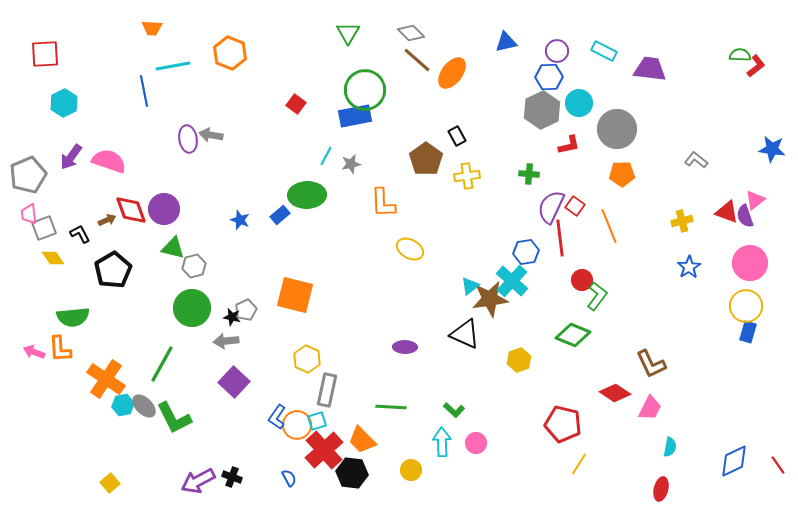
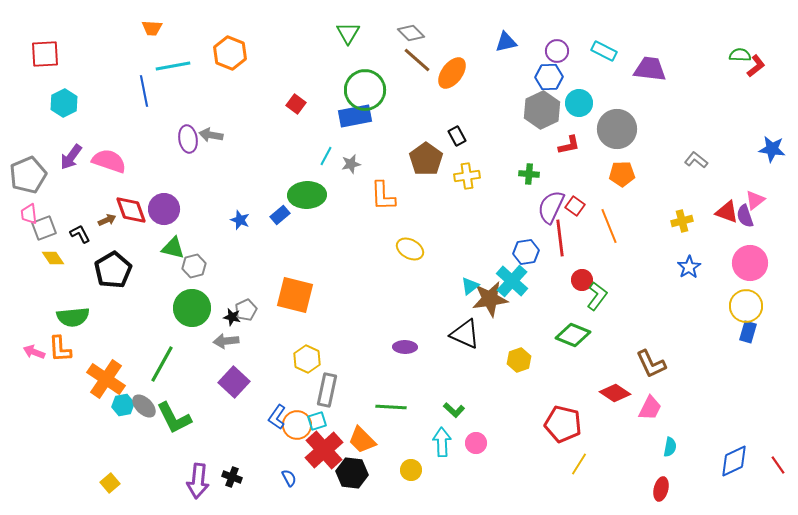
orange L-shape at (383, 203): moved 7 px up
purple arrow at (198, 481): rotated 56 degrees counterclockwise
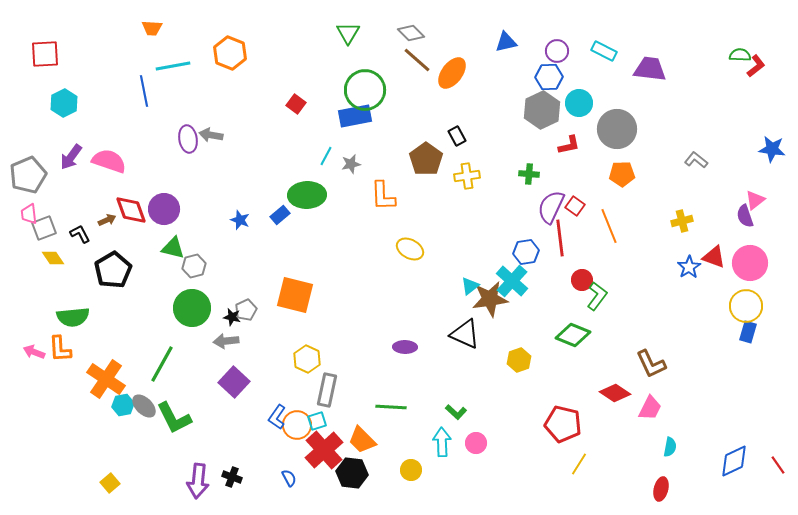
red triangle at (727, 212): moved 13 px left, 45 px down
green L-shape at (454, 410): moved 2 px right, 2 px down
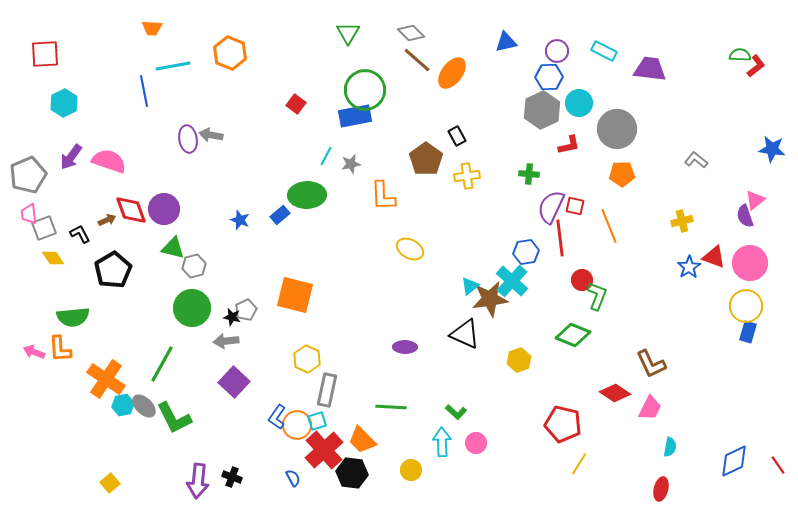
red square at (575, 206): rotated 24 degrees counterclockwise
green L-shape at (597, 296): rotated 16 degrees counterclockwise
blue semicircle at (289, 478): moved 4 px right
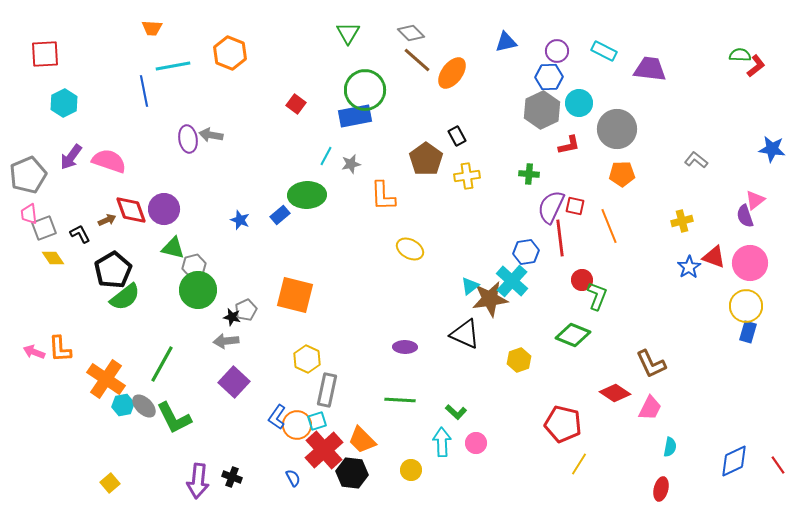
green circle at (192, 308): moved 6 px right, 18 px up
green semicircle at (73, 317): moved 52 px right, 20 px up; rotated 32 degrees counterclockwise
green line at (391, 407): moved 9 px right, 7 px up
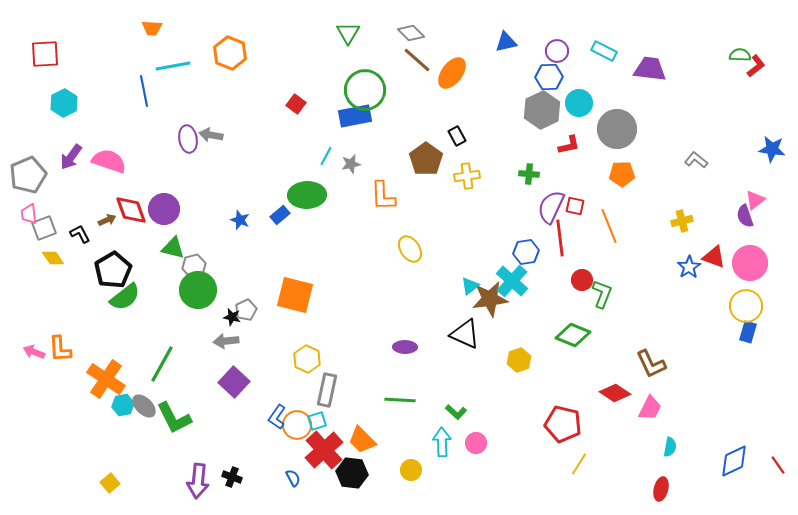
yellow ellipse at (410, 249): rotated 28 degrees clockwise
green L-shape at (597, 296): moved 5 px right, 2 px up
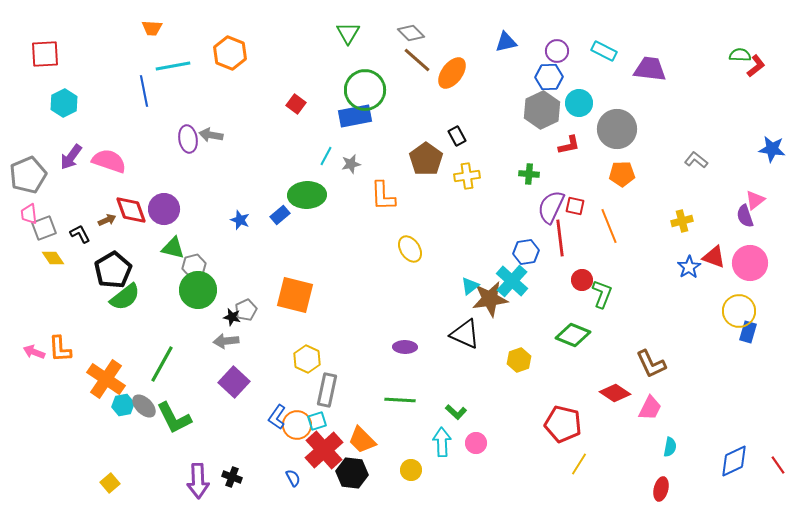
yellow circle at (746, 306): moved 7 px left, 5 px down
purple arrow at (198, 481): rotated 8 degrees counterclockwise
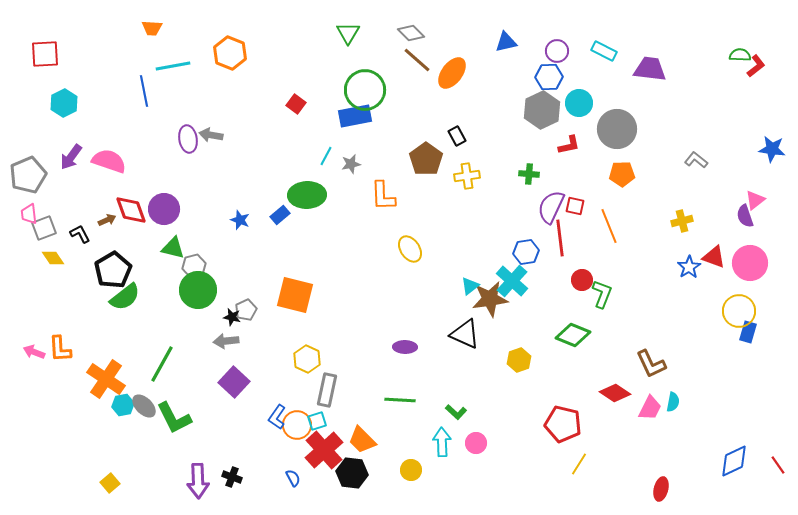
cyan semicircle at (670, 447): moved 3 px right, 45 px up
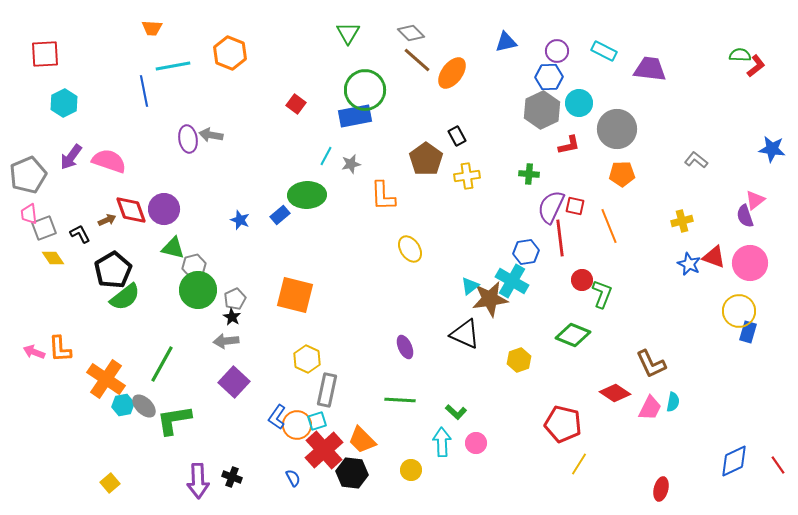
blue star at (689, 267): moved 3 px up; rotated 15 degrees counterclockwise
cyan cross at (512, 281): rotated 12 degrees counterclockwise
gray pentagon at (246, 310): moved 11 px left, 11 px up
black star at (232, 317): rotated 18 degrees clockwise
purple ellipse at (405, 347): rotated 65 degrees clockwise
green L-shape at (174, 418): moved 2 px down; rotated 108 degrees clockwise
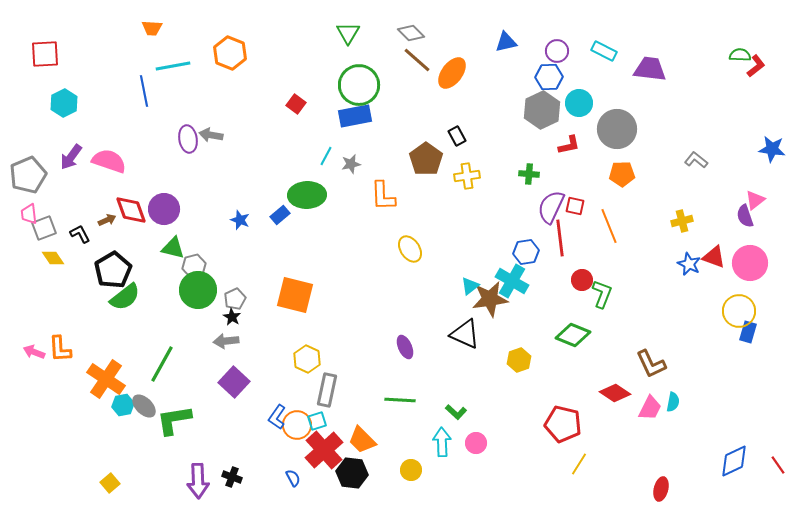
green circle at (365, 90): moved 6 px left, 5 px up
